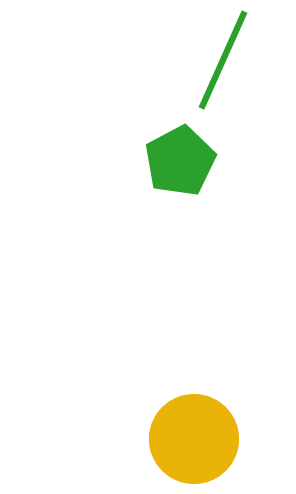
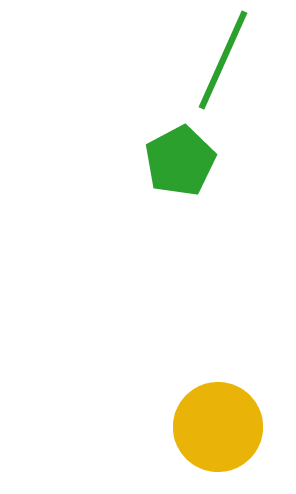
yellow circle: moved 24 px right, 12 px up
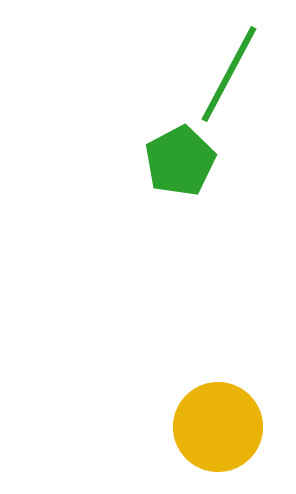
green line: moved 6 px right, 14 px down; rotated 4 degrees clockwise
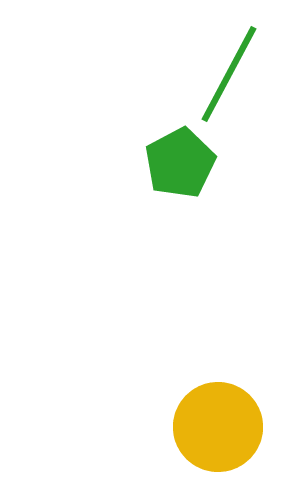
green pentagon: moved 2 px down
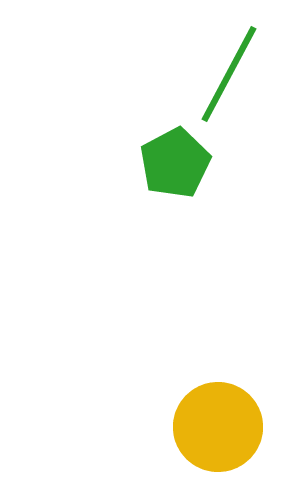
green pentagon: moved 5 px left
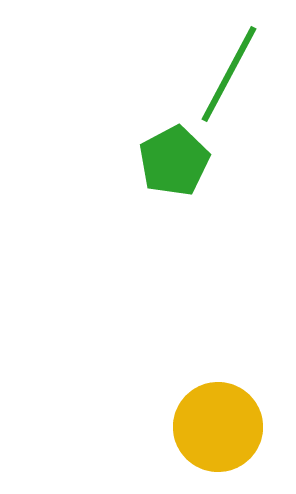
green pentagon: moved 1 px left, 2 px up
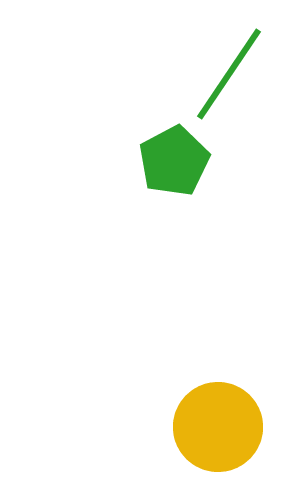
green line: rotated 6 degrees clockwise
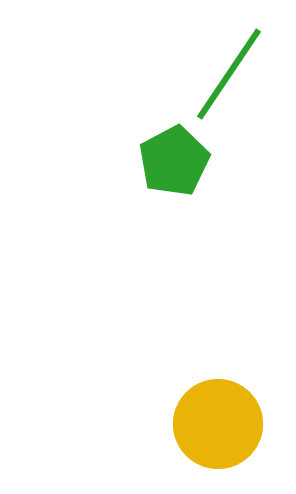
yellow circle: moved 3 px up
